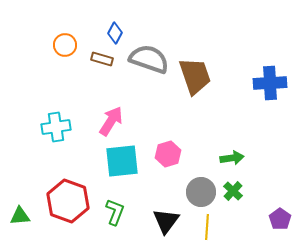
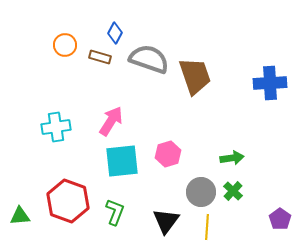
brown rectangle: moved 2 px left, 2 px up
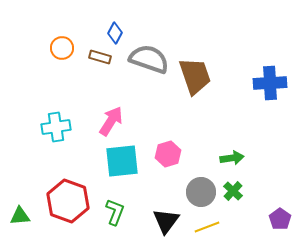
orange circle: moved 3 px left, 3 px down
yellow line: rotated 65 degrees clockwise
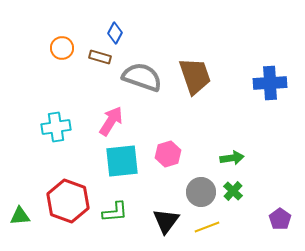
gray semicircle: moved 7 px left, 18 px down
green L-shape: rotated 64 degrees clockwise
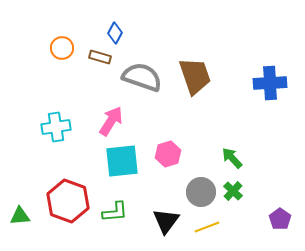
green arrow: rotated 125 degrees counterclockwise
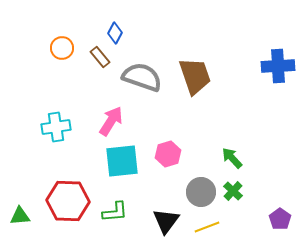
brown rectangle: rotated 35 degrees clockwise
blue cross: moved 8 px right, 17 px up
red hexagon: rotated 18 degrees counterclockwise
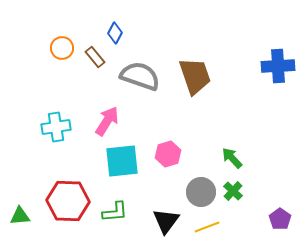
brown rectangle: moved 5 px left
gray semicircle: moved 2 px left, 1 px up
pink arrow: moved 4 px left
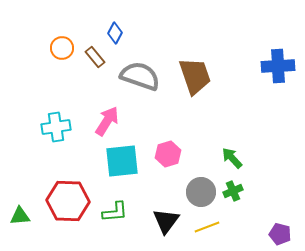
green cross: rotated 24 degrees clockwise
purple pentagon: moved 15 px down; rotated 20 degrees counterclockwise
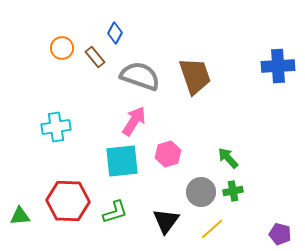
pink arrow: moved 27 px right
green arrow: moved 4 px left
green cross: rotated 12 degrees clockwise
green L-shape: rotated 12 degrees counterclockwise
yellow line: moved 5 px right, 2 px down; rotated 20 degrees counterclockwise
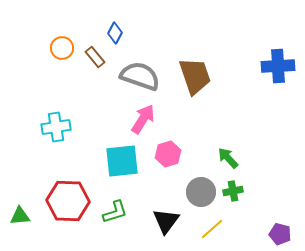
pink arrow: moved 9 px right, 2 px up
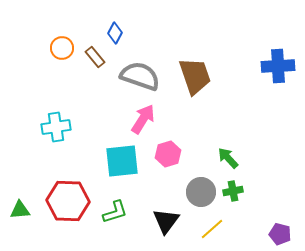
green triangle: moved 6 px up
